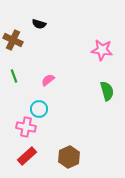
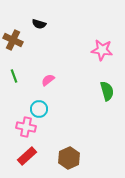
brown hexagon: moved 1 px down
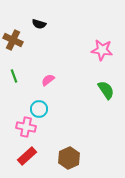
green semicircle: moved 1 px left, 1 px up; rotated 18 degrees counterclockwise
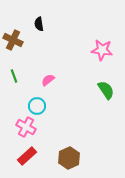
black semicircle: rotated 64 degrees clockwise
cyan circle: moved 2 px left, 3 px up
pink cross: rotated 18 degrees clockwise
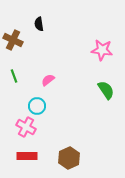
red rectangle: rotated 42 degrees clockwise
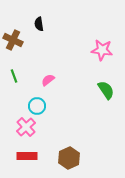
pink cross: rotated 18 degrees clockwise
